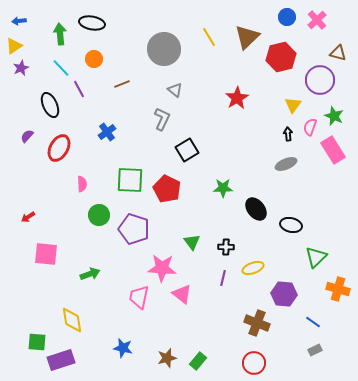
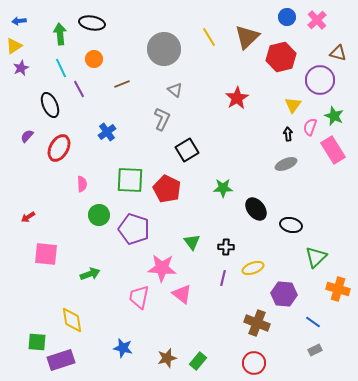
cyan line at (61, 68): rotated 18 degrees clockwise
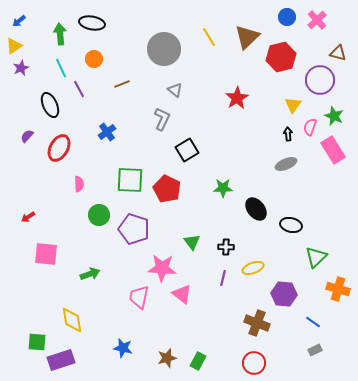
blue arrow at (19, 21): rotated 32 degrees counterclockwise
pink semicircle at (82, 184): moved 3 px left
green rectangle at (198, 361): rotated 12 degrees counterclockwise
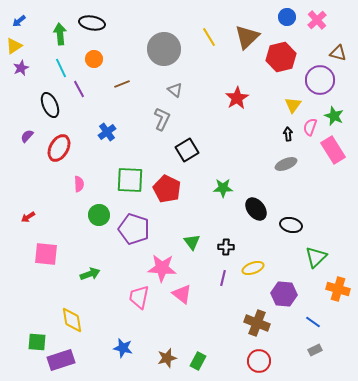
red circle at (254, 363): moved 5 px right, 2 px up
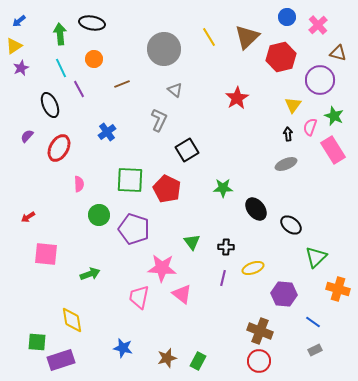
pink cross at (317, 20): moved 1 px right, 5 px down
gray L-shape at (162, 119): moved 3 px left, 1 px down
black ellipse at (291, 225): rotated 25 degrees clockwise
brown cross at (257, 323): moved 3 px right, 8 px down
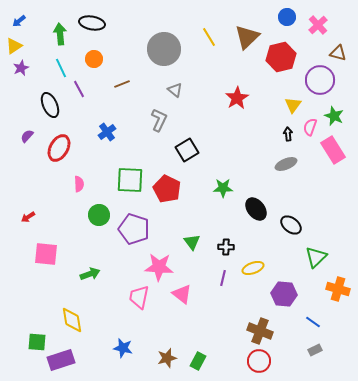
pink star at (162, 268): moved 3 px left, 1 px up
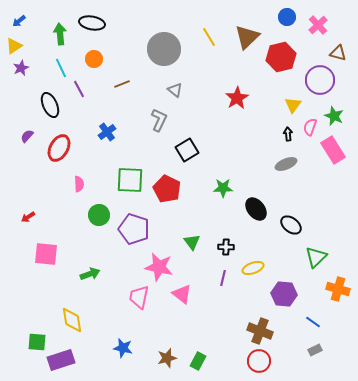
pink star at (159, 267): rotated 8 degrees clockwise
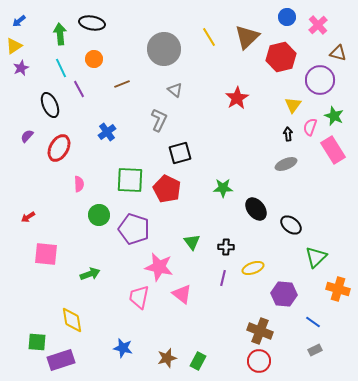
black square at (187, 150): moved 7 px left, 3 px down; rotated 15 degrees clockwise
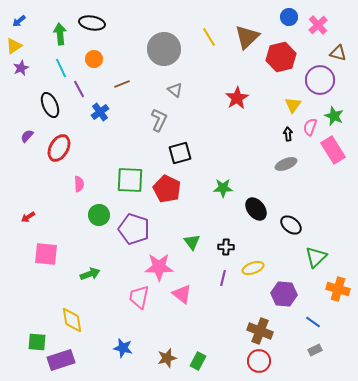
blue circle at (287, 17): moved 2 px right
blue cross at (107, 132): moved 7 px left, 20 px up
pink star at (159, 267): rotated 12 degrees counterclockwise
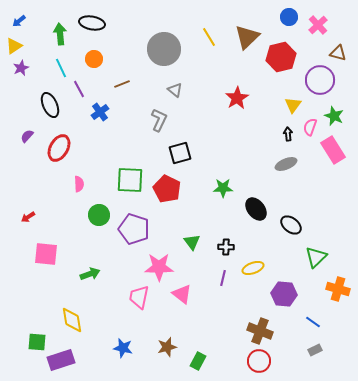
brown star at (167, 358): moved 11 px up
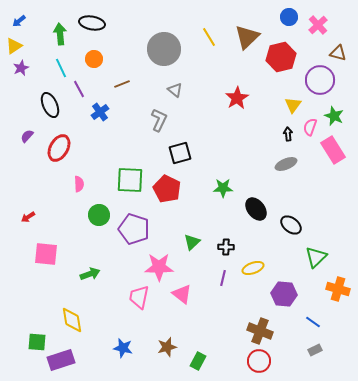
green triangle at (192, 242): rotated 24 degrees clockwise
